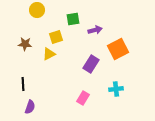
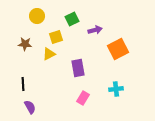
yellow circle: moved 6 px down
green square: moved 1 px left; rotated 16 degrees counterclockwise
purple rectangle: moved 13 px left, 4 px down; rotated 42 degrees counterclockwise
purple semicircle: rotated 48 degrees counterclockwise
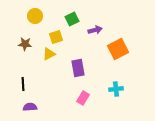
yellow circle: moved 2 px left
purple semicircle: rotated 64 degrees counterclockwise
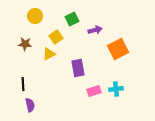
yellow square: rotated 16 degrees counterclockwise
pink rectangle: moved 11 px right, 7 px up; rotated 40 degrees clockwise
purple semicircle: moved 2 px up; rotated 80 degrees clockwise
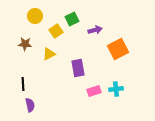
yellow square: moved 6 px up
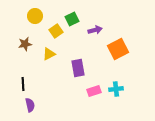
brown star: rotated 16 degrees counterclockwise
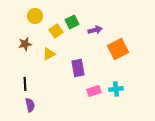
green square: moved 3 px down
black line: moved 2 px right
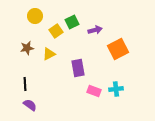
brown star: moved 2 px right, 4 px down
pink rectangle: rotated 40 degrees clockwise
purple semicircle: rotated 40 degrees counterclockwise
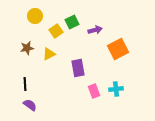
pink rectangle: rotated 48 degrees clockwise
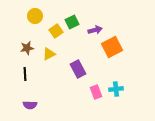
orange square: moved 6 px left, 2 px up
purple rectangle: moved 1 px down; rotated 18 degrees counterclockwise
black line: moved 10 px up
pink rectangle: moved 2 px right, 1 px down
purple semicircle: rotated 144 degrees clockwise
